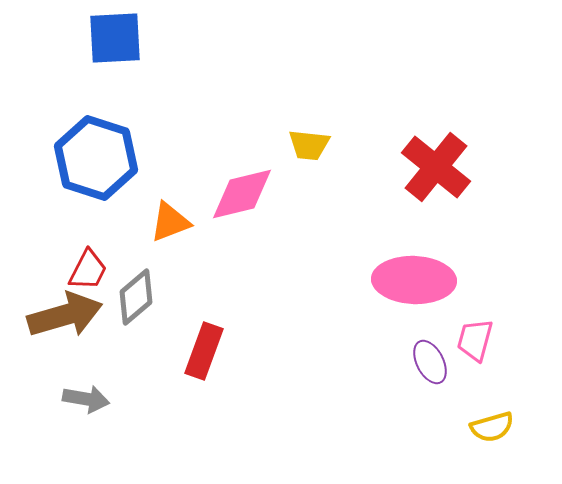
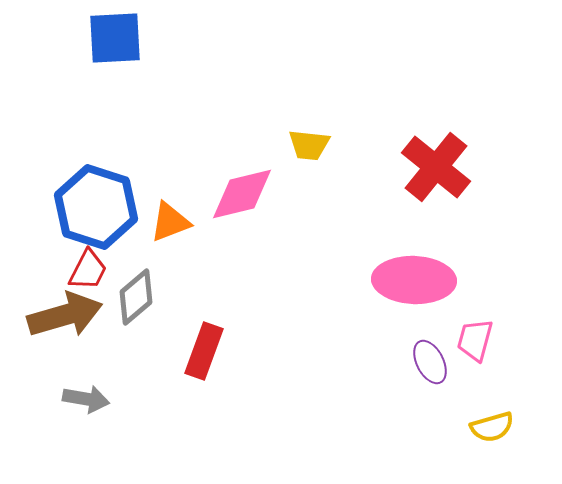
blue hexagon: moved 49 px down
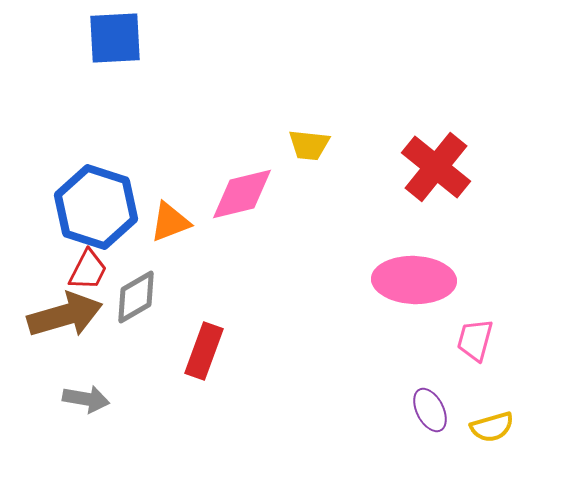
gray diamond: rotated 10 degrees clockwise
purple ellipse: moved 48 px down
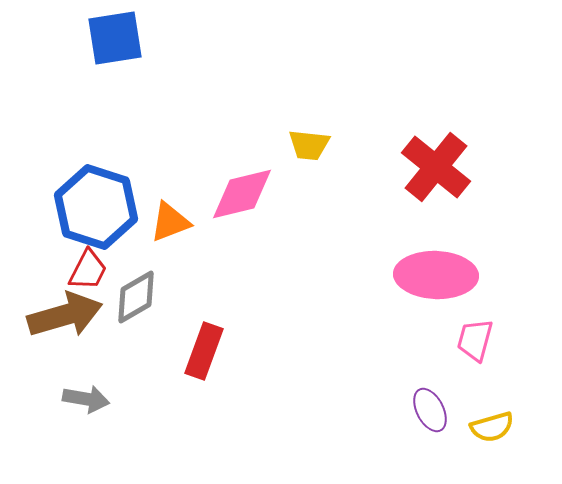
blue square: rotated 6 degrees counterclockwise
pink ellipse: moved 22 px right, 5 px up
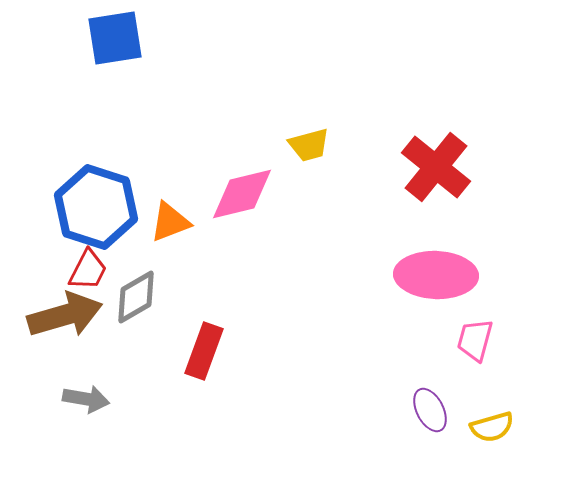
yellow trapezoid: rotated 21 degrees counterclockwise
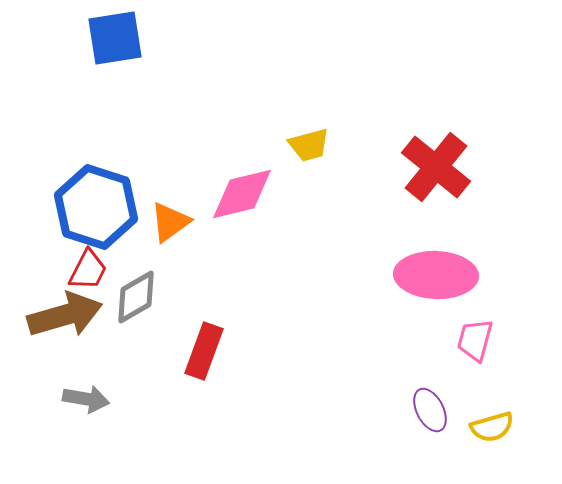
orange triangle: rotated 15 degrees counterclockwise
